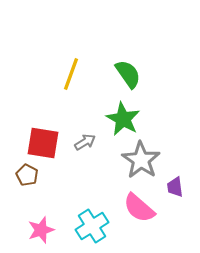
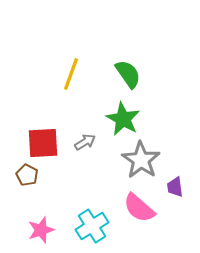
red square: rotated 12 degrees counterclockwise
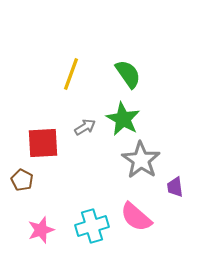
gray arrow: moved 15 px up
brown pentagon: moved 5 px left, 5 px down
pink semicircle: moved 3 px left, 9 px down
cyan cross: rotated 16 degrees clockwise
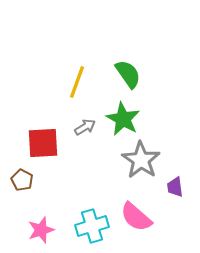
yellow line: moved 6 px right, 8 px down
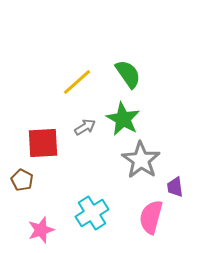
yellow line: rotated 28 degrees clockwise
pink semicircle: moved 15 px right; rotated 64 degrees clockwise
cyan cross: moved 13 px up; rotated 16 degrees counterclockwise
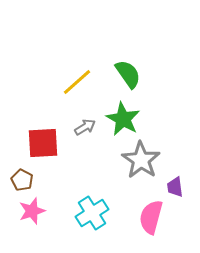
pink star: moved 9 px left, 19 px up
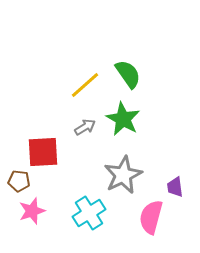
yellow line: moved 8 px right, 3 px down
red square: moved 9 px down
gray star: moved 18 px left, 15 px down; rotated 12 degrees clockwise
brown pentagon: moved 3 px left, 1 px down; rotated 20 degrees counterclockwise
cyan cross: moved 3 px left
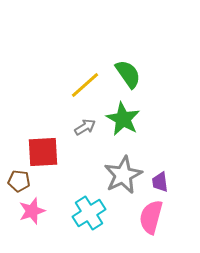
purple trapezoid: moved 15 px left, 5 px up
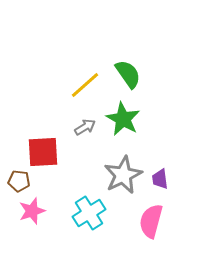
purple trapezoid: moved 3 px up
pink semicircle: moved 4 px down
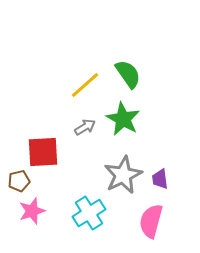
brown pentagon: rotated 20 degrees counterclockwise
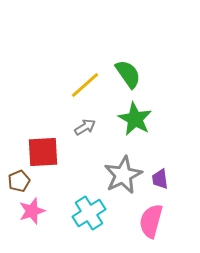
green star: moved 12 px right
brown pentagon: rotated 10 degrees counterclockwise
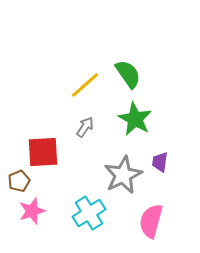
gray arrow: rotated 25 degrees counterclockwise
purple trapezoid: moved 17 px up; rotated 15 degrees clockwise
